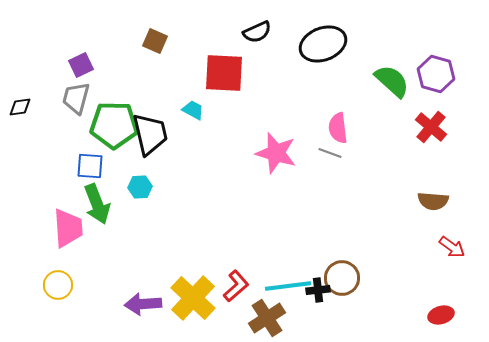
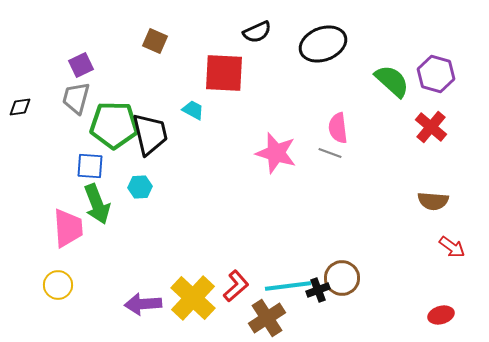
black cross: rotated 15 degrees counterclockwise
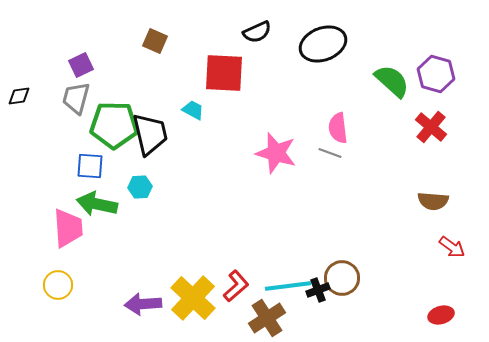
black diamond: moved 1 px left, 11 px up
green arrow: rotated 123 degrees clockwise
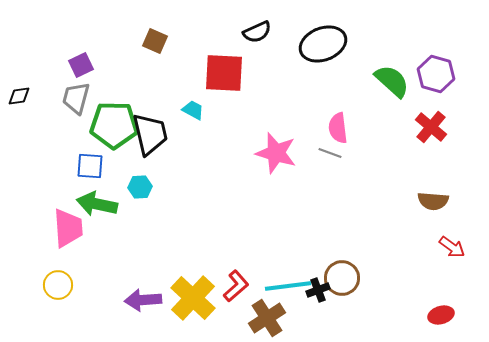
purple arrow: moved 4 px up
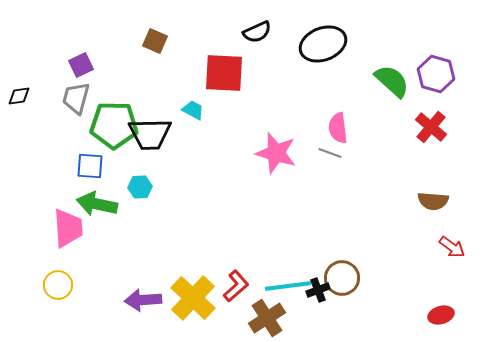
black trapezoid: rotated 102 degrees clockwise
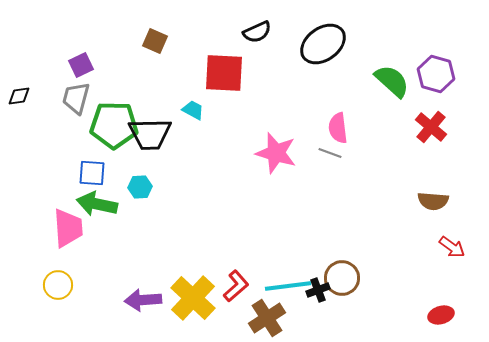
black ellipse: rotated 15 degrees counterclockwise
blue square: moved 2 px right, 7 px down
